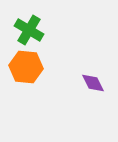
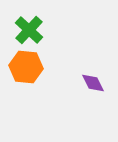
green cross: rotated 12 degrees clockwise
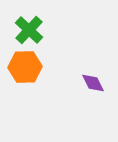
orange hexagon: moved 1 px left; rotated 8 degrees counterclockwise
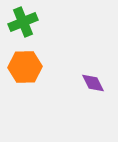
green cross: moved 6 px left, 8 px up; rotated 24 degrees clockwise
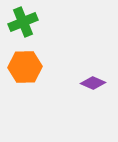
purple diamond: rotated 40 degrees counterclockwise
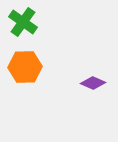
green cross: rotated 32 degrees counterclockwise
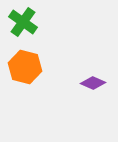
orange hexagon: rotated 16 degrees clockwise
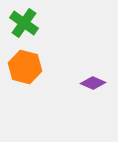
green cross: moved 1 px right, 1 px down
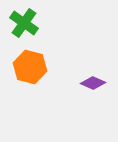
orange hexagon: moved 5 px right
